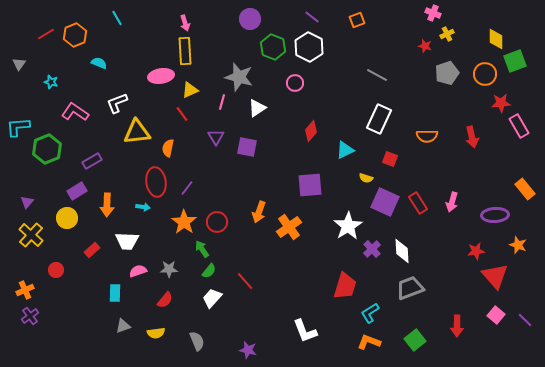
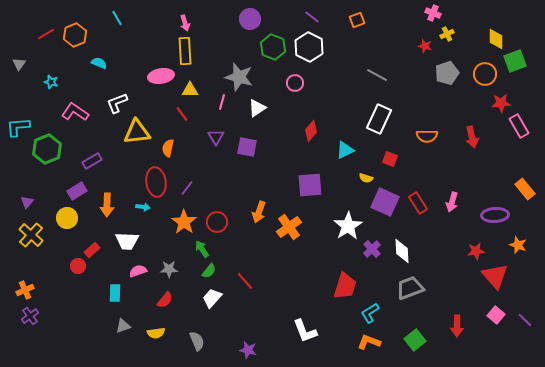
yellow triangle at (190, 90): rotated 24 degrees clockwise
red circle at (56, 270): moved 22 px right, 4 px up
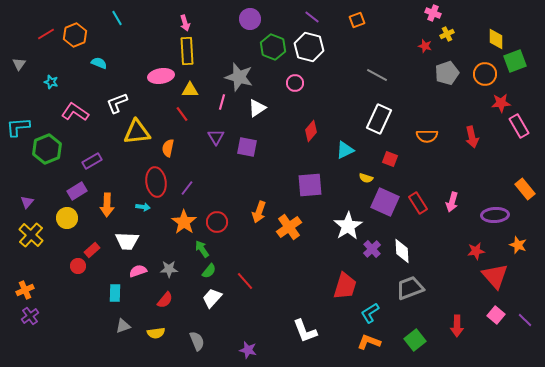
white hexagon at (309, 47): rotated 12 degrees counterclockwise
yellow rectangle at (185, 51): moved 2 px right
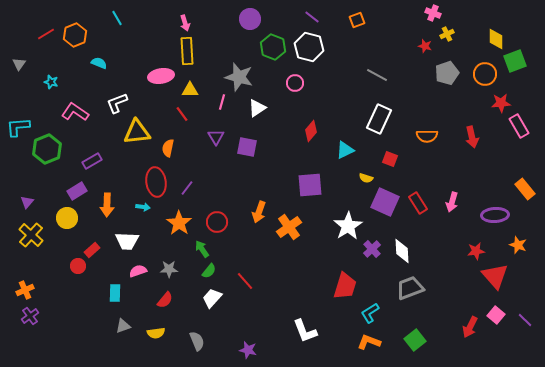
orange star at (184, 222): moved 5 px left, 1 px down
red arrow at (457, 326): moved 13 px right, 1 px down; rotated 25 degrees clockwise
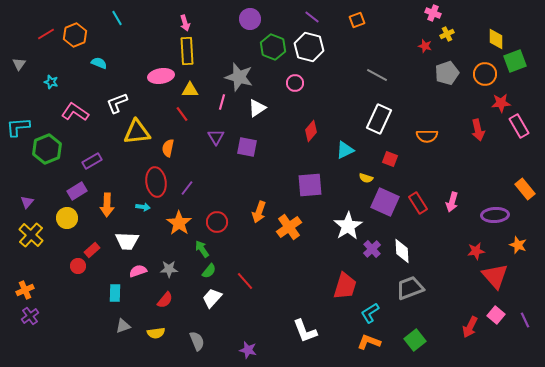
red arrow at (472, 137): moved 6 px right, 7 px up
purple line at (525, 320): rotated 21 degrees clockwise
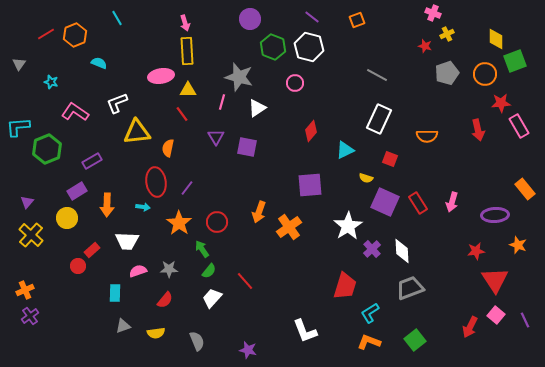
yellow triangle at (190, 90): moved 2 px left
red triangle at (495, 276): moved 4 px down; rotated 8 degrees clockwise
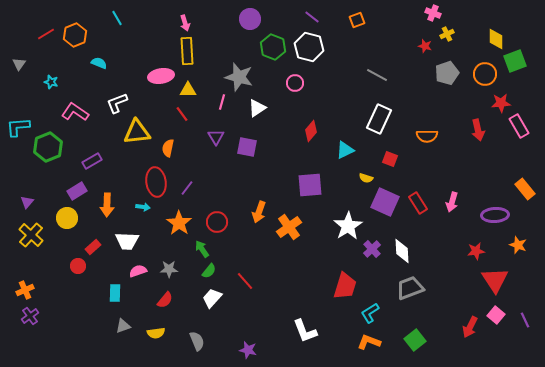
green hexagon at (47, 149): moved 1 px right, 2 px up
red rectangle at (92, 250): moved 1 px right, 3 px up
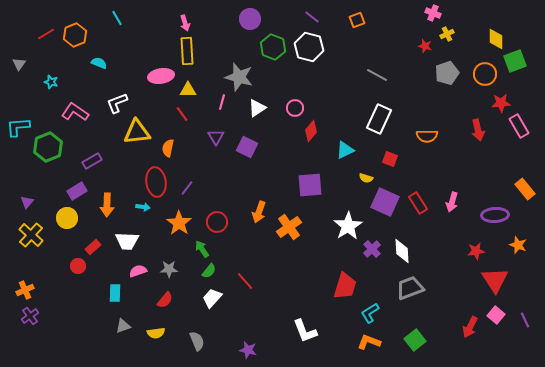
pink circle at (295, 83): moved 25 px down
purple square at (247, 147): rotated 15 degrees clockwise
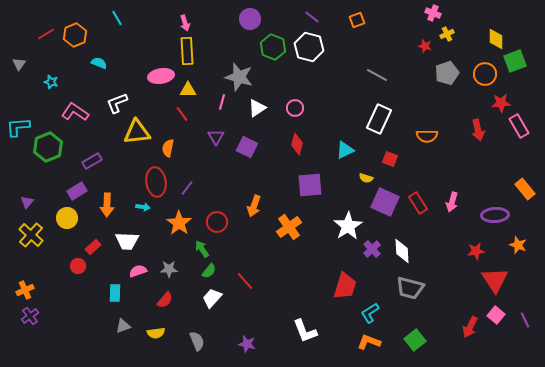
red diamond at (311, 131): moved 14 px left, 13 px down; rotated 25 degrees counterclockwise
orange arrow at (259, 212): moved 5 px left, 6 px up
gray trapezoid at (410, 288): rotated 144 degrees counterclockwise
purple star at (248, 350): moved 1 px left, 6 px up
